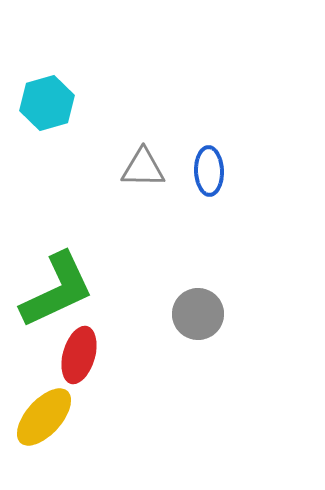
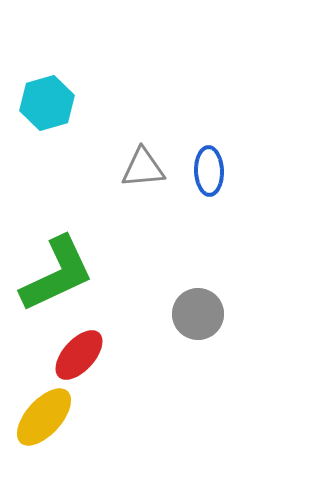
gray triangle: rotated 6 degrees counterclockwise
green L-shape: moved 16 px up
red ellipse: rotated 26 degrees clockwise
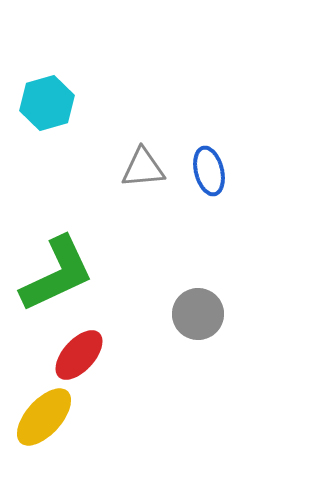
blue ellipse: rotated 12 degrees counterclockwise
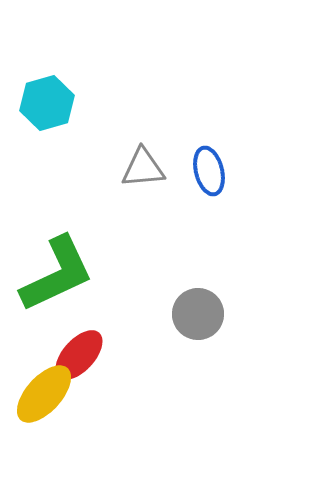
yellow ellipse: moved 23 px up
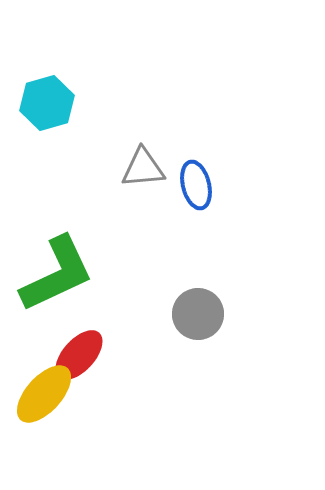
blue ellipse: moved 13 px left, 14 px down
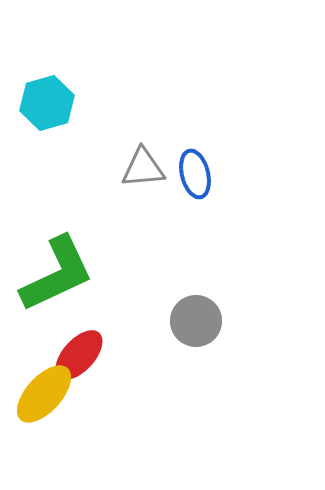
blue ellipse: moved 1 px left, 11 px up
gray circle: moved 2 px left, 7 px down
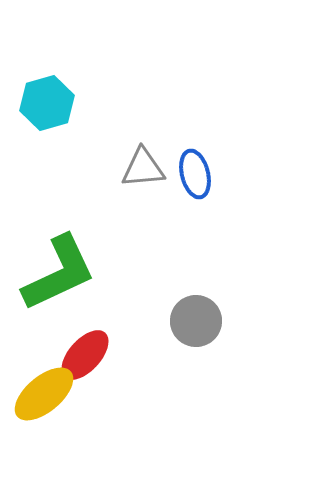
green L-shape: moved 2 px right, 1 px up
red ellipse: moved 6 px right
yellow ellipse: rotated 8 degrees clockwise
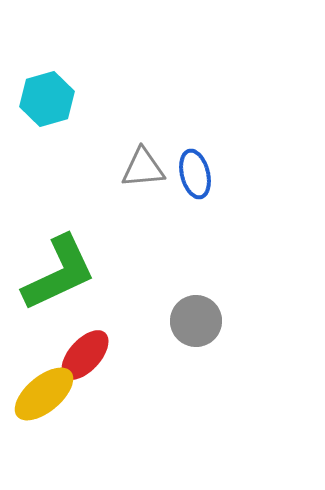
cyan hexagon: moved 4 px up
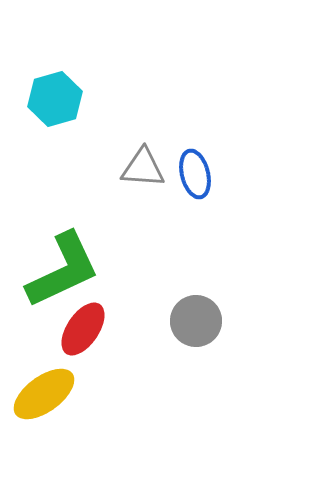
cyan hexagon: moved 8 px right
gray triangle: rotated 9 degrees clockwise
green L-shape: moved 4 px right, 3 px up
red ellipse: moved 2 px left, 26 px up; rotated 8 degrees counterclockwise
yellow ellipse: rotated 4 degrees clockwise
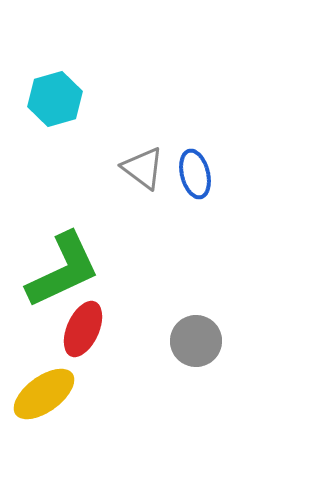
gray triangle: rotated 33 degrees clockwise
gray circle: moved 20 px down
red ellipse: rotated 10 degrees counterclockwise
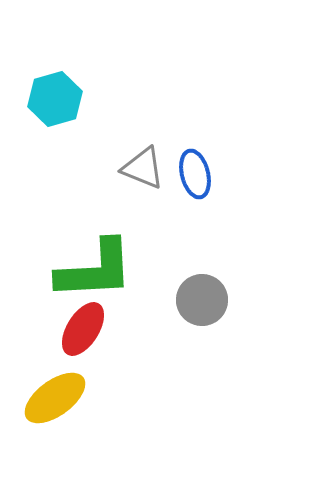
gray triangle: rotated 15 degrees counterclockwise
green L-shape: moved 32 px right; rotated 22 degrees clockwise
red ellipse: rotated 8 degrees clockwise
gray circle: moved 6 px right, 41 px up
yellow ellipse: moved 11 px right, 4 px down
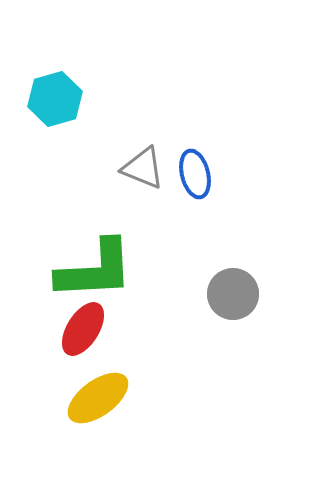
gray circle: moved 31 px right, 6 px up
yellow ellipse: moved 43 px right
